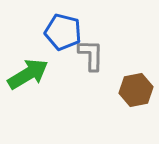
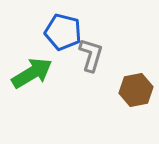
gray L-shape: rotated 16 degrees clockwise
green arrow: moved 4 px right, 1 px up
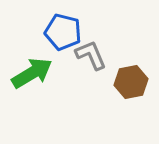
gray L-shape: rotated 40 degrees counterclockwise
brown hexagon: moved 5 px left, 8 px up
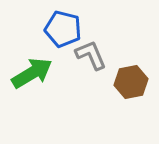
blue pentagon: moved 3 px up
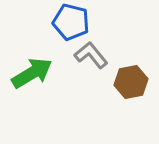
blue pentagon: moved 8 px right, 7 px up
gray L-shape: rotated 16 degrees counterclockwise
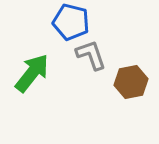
gray L-shape: rotated 20 degrees clockwise
green arrow: rotated 21 degrees counterclockwise
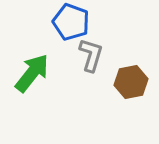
blue pentagon: rotated 6 degrees clockwise
gray L-shape: rotated 36 degrees clockwise
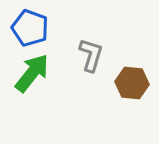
blue pentagon: moved 41 px left, 6 px down
brown hexagon: moved 1 px right, 1 px down; rotated 16 degrees clockwise
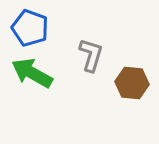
green arrow: rotated 99 degrees counterclockwise
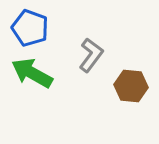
gray L-shape: rotated 20 degrees clockwise
brown hexagon: moved 1 px left, 3 px down
